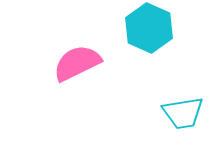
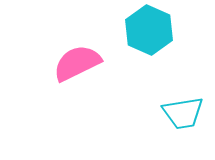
cyan hexagon: moved 2 px down
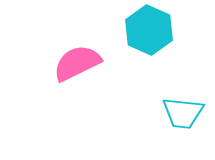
cyan trapezoid: rotated 15 degrees clockwise
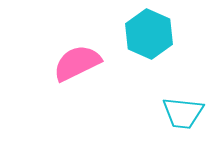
cyan hexagon: moved 4 px down
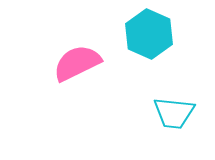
cyan trapezoid: moved 9 px left
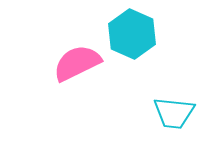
cyan hexagon: moved 17 px left
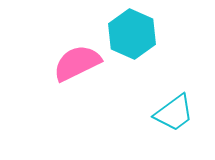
cyan trapezoid: rotated 42 degrees counterclockwise
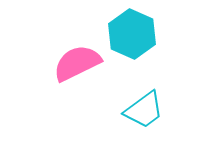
cyan trapezoid: moved 30 px left, 3 px up
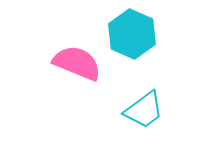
pink semicircle: rotated 48 degrees clockwise
